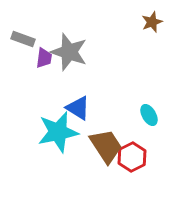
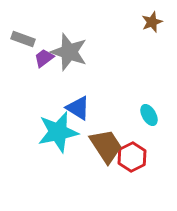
purple trapezoid: rotated 135 degrees counterclockwise
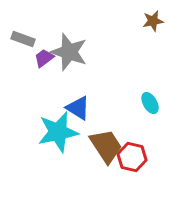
brown star: moved 1 px right, 1 px up; rotated 10 degrees clockwise
cyan ellipse: moved 1 px right, 12 px up
red hexagon: rotated 20 degrees counterclockwise
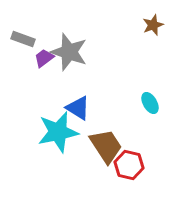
brown star: moved 4 px down; rotated 10 degrees counterclockwise
red hexagon: moved 3 px left, 8 px down
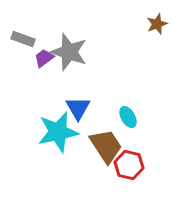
brown star: moved 4 px right, 1 px up
cyan ellipse: moved 22 px left, 14 px down
blue triangle: rotated 28 degrees clockwise
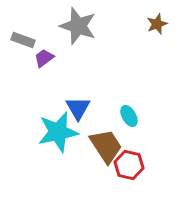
gray rectangle: moved 1 px down
gray star: moved 9 px right, 26 px up
cyan ellipse: moved 1 px right, 1 px up
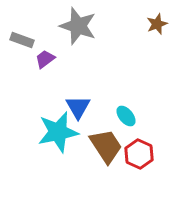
gray rectangle: moved 1 px left
purple trapezoid: moved 1 px right, 1 px down
blue triangle: moved 1 px up
cyan ellipse: moved 3 px left; rotated 10 degrees counterclockwise
red hexagon: moved 10 px right, 11 px up; rotated 12 degrees clockwise
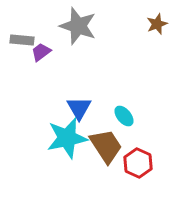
gray rectangle: rotated 15 degrees counterclockwise
purple trapezoid: moved 4 px left, 7 px up
blue triangle: moved 1 px right, 1 px down
cyan ellipse: moved 2 px left
cyan star: moved 9 px right, 6 px down
red hexagon: moved 1 px left, 9 px down
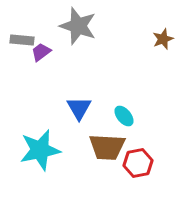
brown star: moved 6 px right, 15 px down
cyan star: moved 27 px left, 12 px down
brown trapezoid: moved 1 px right, 1 px down; rotated 126 degrees clockwise
red hexagon: rotated 24 degrees clockwise
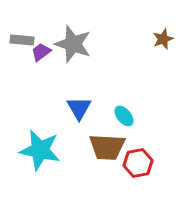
gray star: moved 5 px left, 18 px down
cyan star: rotated 24 degrees clockwise
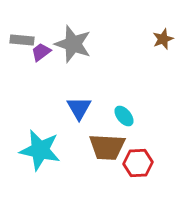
red hexagon: rotated 8 degrees clockwise
